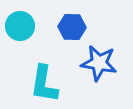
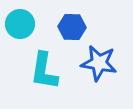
cyan circle: moved 2 px up
cyan L-shape: moved 13 px up
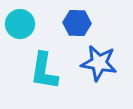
blue hexagon: moved 5 px right, 4 px up
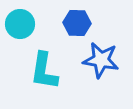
blue star: moved 2 px right, 3 px up
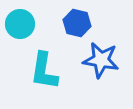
blue hexagon: rotated 12 degrees clockwise
